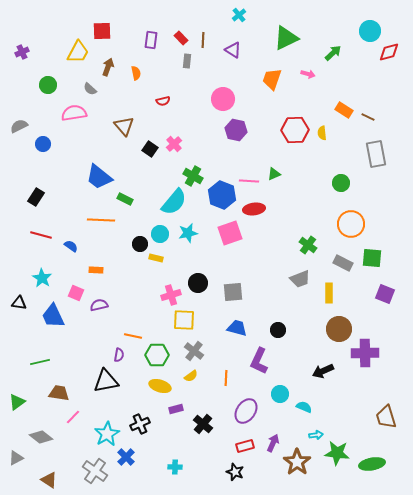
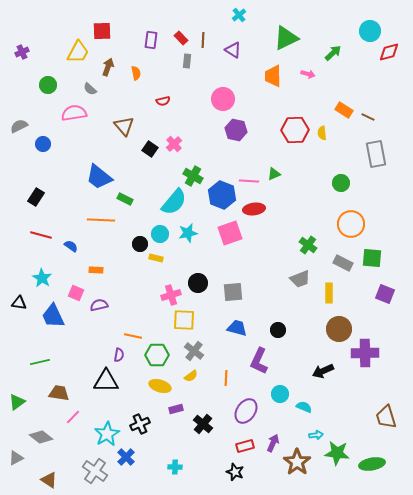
orange trapezoid at (272, 79): moved 1 px right, 3 px up; rotated 20 degrees counterclockwise
black triangle at (106, 381): rotated 12 degrees clockwise
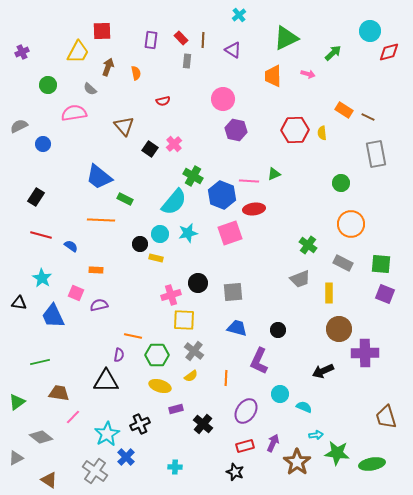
green square at (372, 258): moved 9 px right, 6 px down
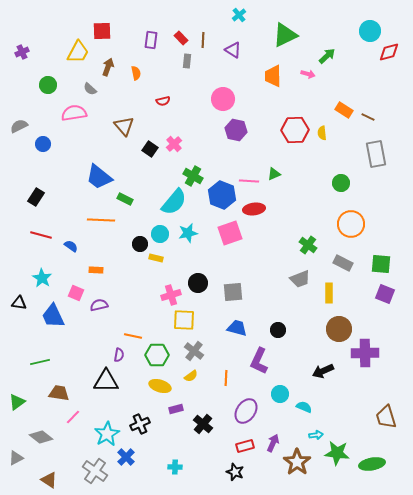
green triangle at (286, 38): moved 1 px left, 3 px up
green arrow at (333, 53): moved 6 px left, 3 px down
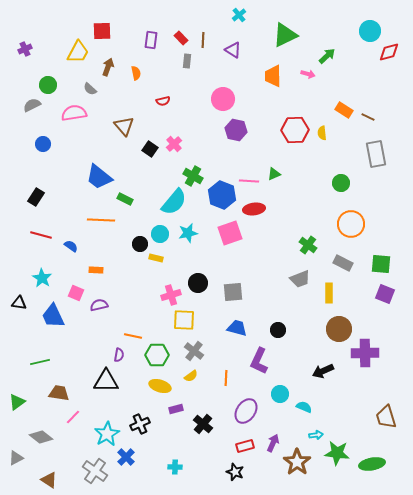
purple cross at (22, 52): moved 3 px right, 3 px up
gray semicircle at (19, 126): moved 13 px right, 21 px up
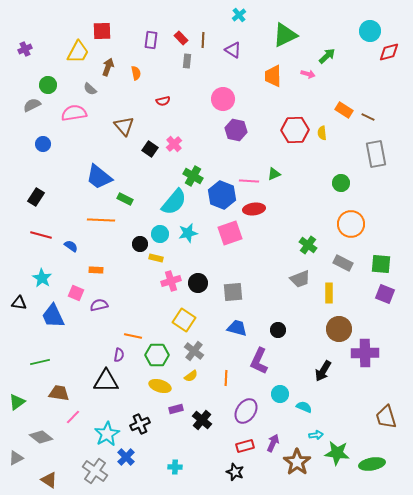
pink cross at (171, 295): moved 14 px up
yellow square at (184, 320): rotated 30 degrees clockwise
black arrow at (323, 371): rotated 35 degrees counterclockwise
black cross at (203, 424): moved 1 px left, 4 px up
